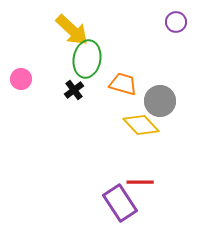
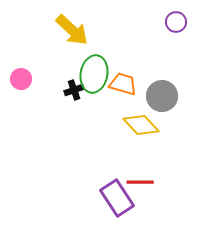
green ellipse: moved 7 px right, 15 px down
black cross: rotated 18 degrees clockwise
gray circle: moved 2 px right, 5 px up
purple rectangle: moved 3 px left, 5 px up
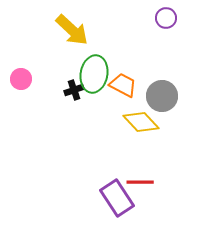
purple circle: moved 10 px left, 4 px up
orange trapezoid: moved 1 px down; rotated 12 degrees clockwise
yellow diamond: moved 3 px up
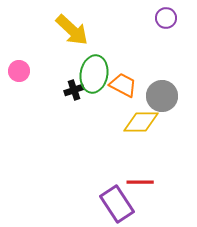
pink circle: moved 2 px left, 8 px up
yellow diamond: rotated 48 degrees counterclockwise
purple rectangle: moved 6 px down
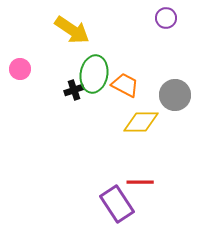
yellow arrow: rotated 9 degrees counterclockwise
pink circle: moved 1 px right, 2 px up
orange trapezoid: moved 2 px right
gray circle: moved 13 px right, 1 px up
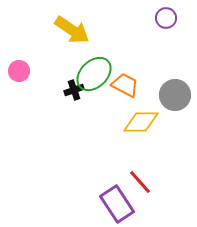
pink circle: moved 1 px left, 2 px down
green ellipse: rotated 36 degrees clockwise
red line: rotated 48 degrees clockwise
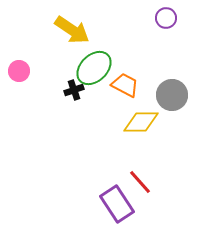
green ellipse: moved 6 px up
gray circle: moved 3 px left
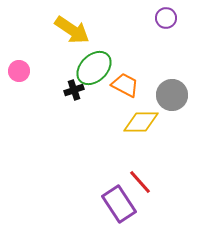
purple rectangle: moved 2 px right
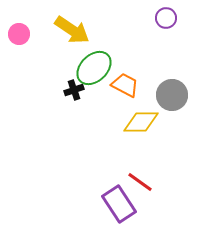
pink circle: moved 37 px up
red line: rotated 12 degrees counterclockwise
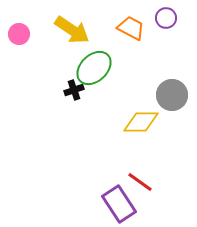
orange trapezoid: moved 6 px right, 57 px up
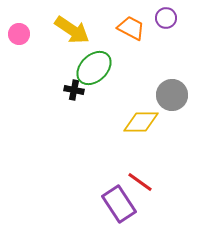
black cross: rotated 30 degrees clockwise
